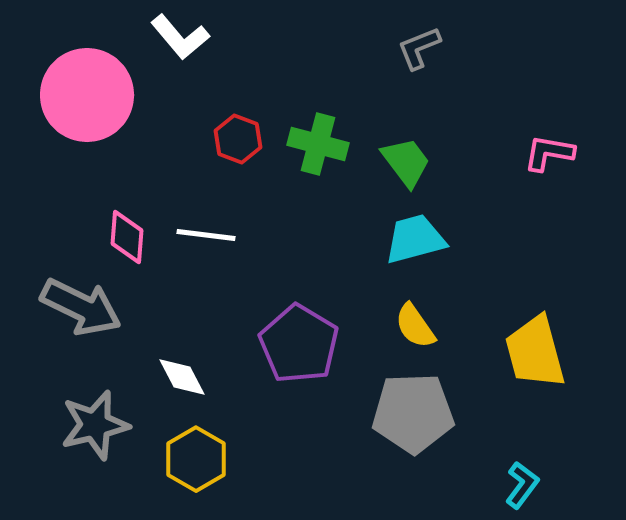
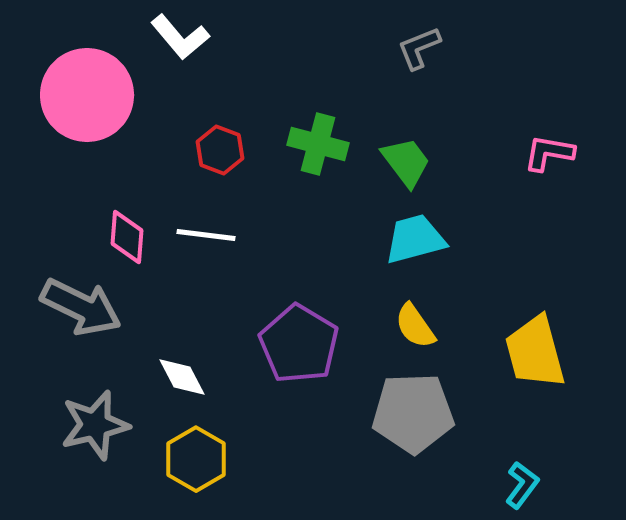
red hexagon: moved 18 px left, 11 px down
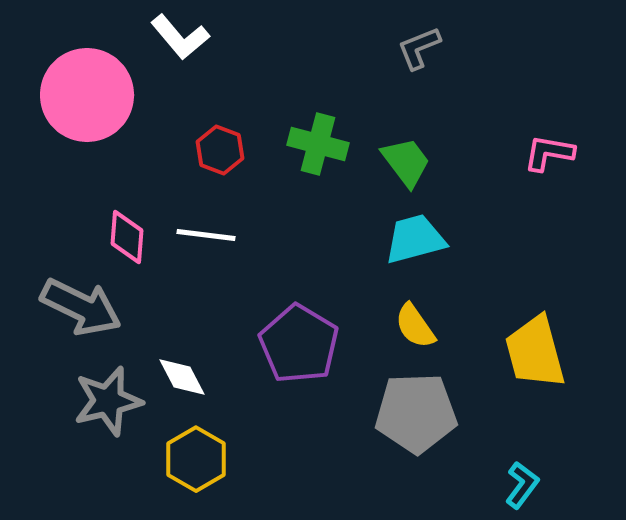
gray pentagon: moved 3 px right
gray star: moved 13 px right, 24 px up
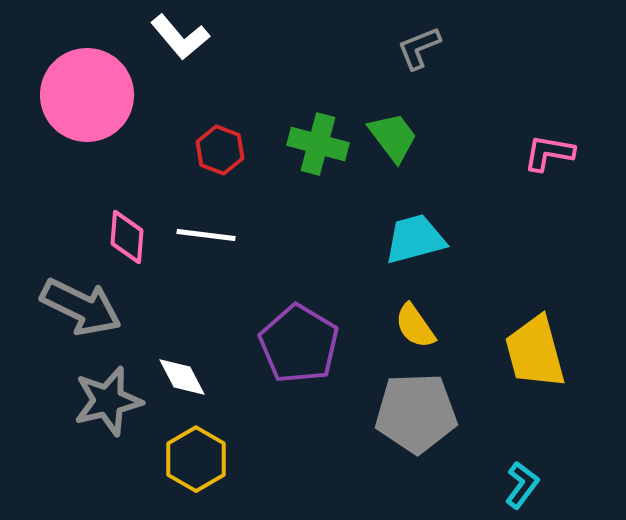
green trapezoid: moved 13 px left, 25 px up
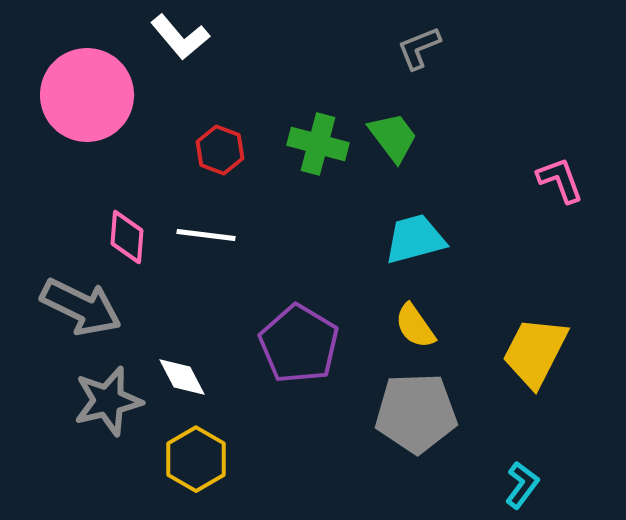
pink L-shape: moved 11 px right, 27 px down; rotated 60 degrees clockwise
yellow trapezoid: rotated 42 degrees clockwise
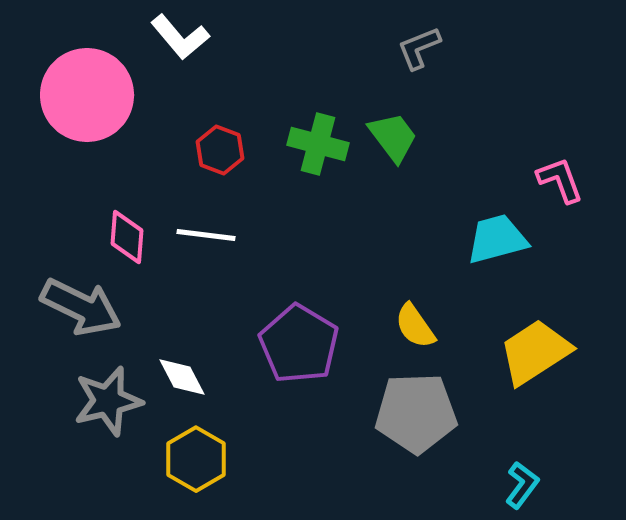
cyan trapezoid: moved 82 px right
yellow trapezoid: rotated 30 degrees clockwise
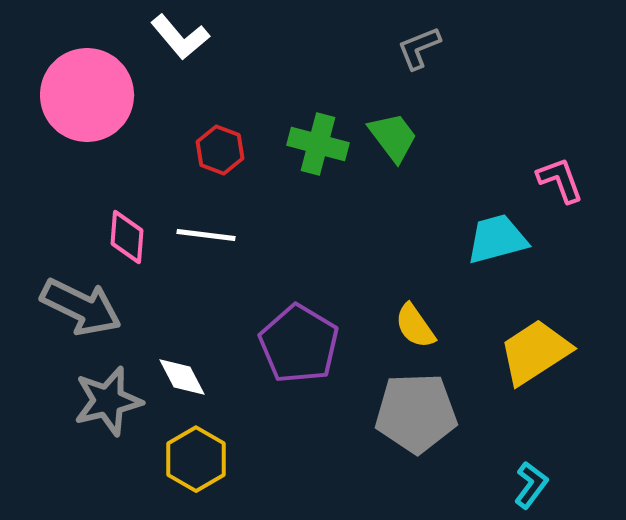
cyan L-shape: moved 9 px right
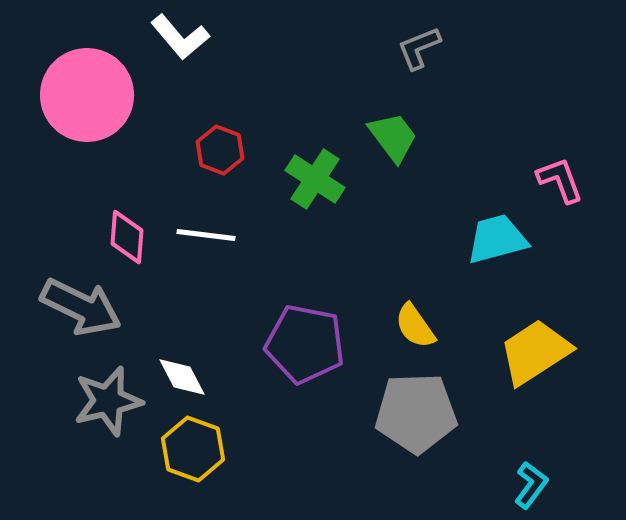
green cross: moved 3 px left, 35 px down; rotated 18 degrees clockwise
purple pentagon: moved 6 px right; rotated 20 degrees counterclockwise
yellow hexagon: moved 3 px left, 10 px up; rotated 10 degrees counterclockwise
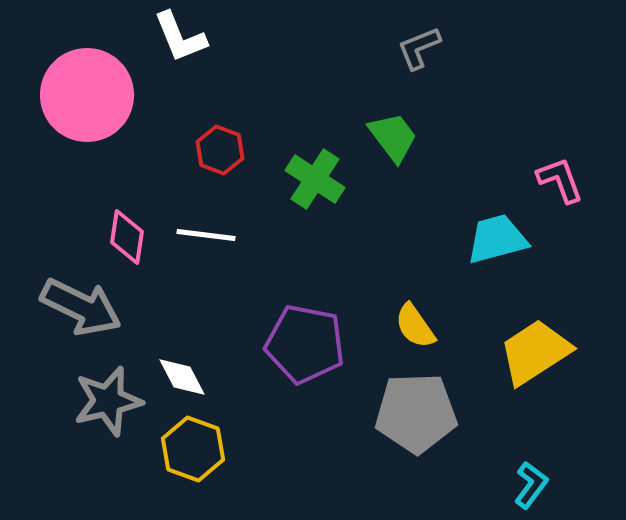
white L-shape: rotated 18 degrees clockwise
pink diamond: rotated 4 degrees clockwise
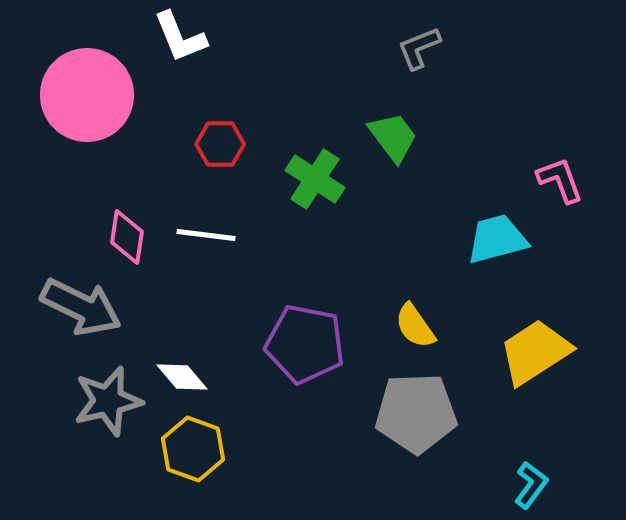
red hexagon: moved 6 px up; rotated 21 degrees counterclockwise
white diamond: rotated 12 degrees counterclockwise
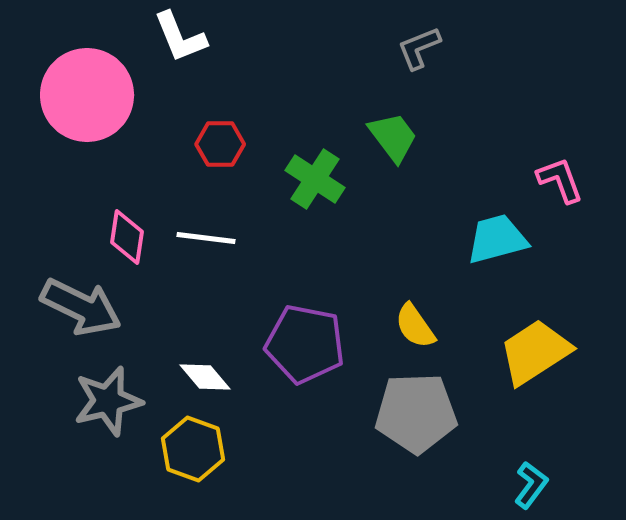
white line: moved 3 px down
white diamond: moved 23 px right
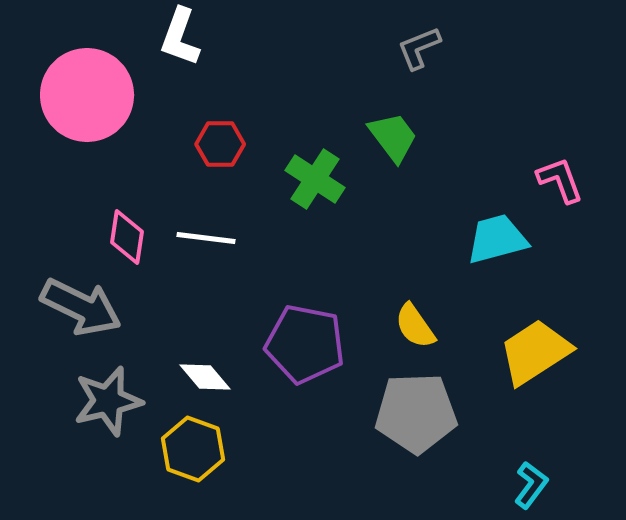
white L-shape: rotated 42 degrees clockwise
